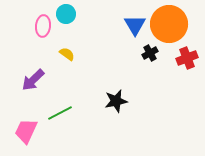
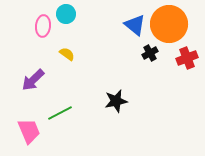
blue triangle: rotated 20 degrees counterclockwise
pink trapezoid: moved 3 px right; rotated 132 degrees clockwise
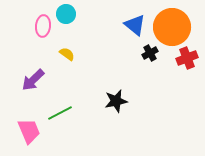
orange circle: moved 3 px right, 3 px down
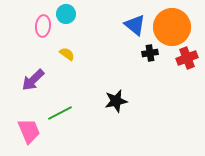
black cross: rotated 21 degrees clockwise
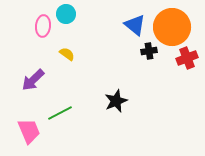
black cross: moved 1 px left, 2 px up
black star: rotated 10 degrees counterclockwise
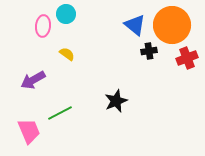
orange circle: moved 2 px up
purple arrow: rotated 15 degrees clockwise
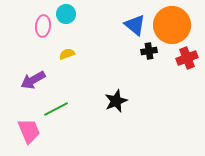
yellow semicircle: rotated 56 degrees counterclockwise
green line: moved 4 px left, 4 px up
